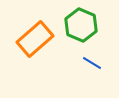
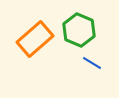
green hexagon: moved 2 px left, 5 px down
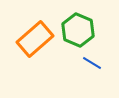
green hexagon: moved 1 px left
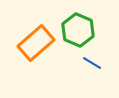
orange rectangle: moved 1 px right, 4 px down
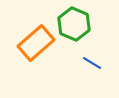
green hexagon: moved 4 px left, 6 px up
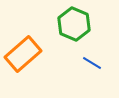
orange rectangle: moved 13 px left, 11 px down
